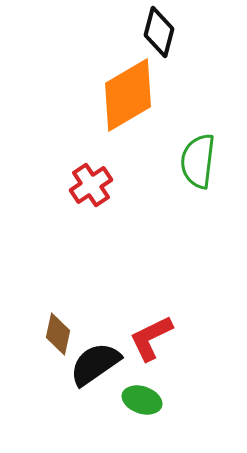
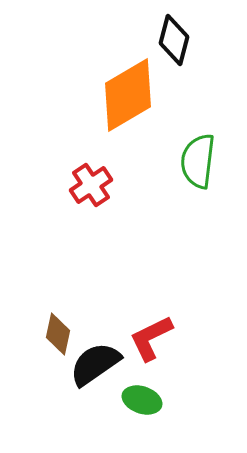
black diamond: moved 15 px right, 8 px down
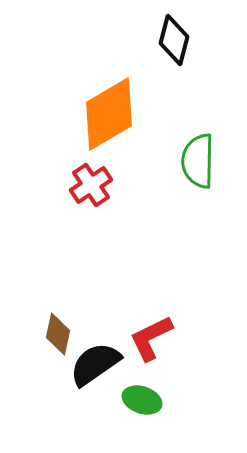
orange diamond: moved 19 px left, 19 px down
green semicircle: rotated 6 degrees counterclockwise
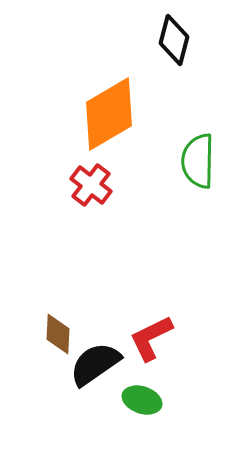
red cross: rotated 18 degrees counterclockwise
brown diamond: rotated 9 degrees counterclockwise
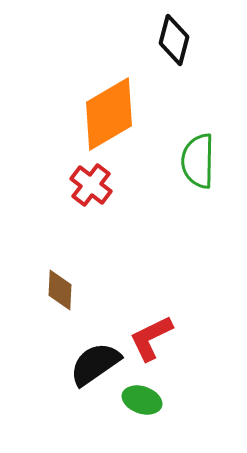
brown diamond: moved 2 px right, 44 px up
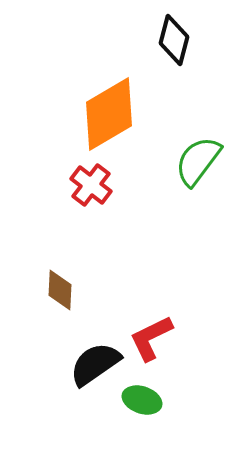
green semicircle: rotated 36 degrees clockwise
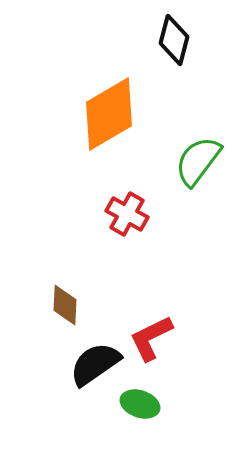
red cross: moved 36 px right, 29 px down; rotated 9 degrees counterclockwise
brown diamond: moved 5 px right, 15 px down
green ellipse: moved 2 px left, 4 px down
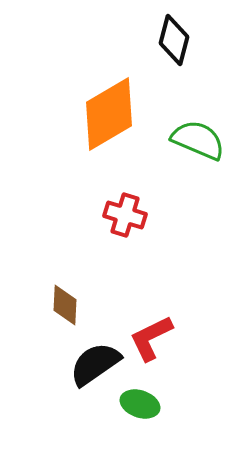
green semicircle: moved 21 px up; rotated 76 degrees clockwise
red cross: moved 2 px left, 1 px down; rotated 12 degrees counterclockwise
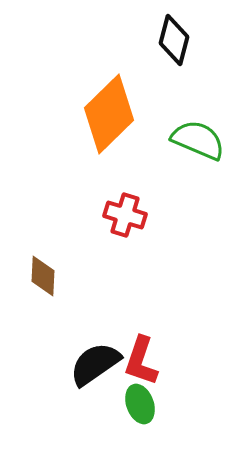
orange diamond: rotated 14 degrees counterclockwise
brown diamond: moved 22 px left, 29 px up
red L-shape: moved 10 px left, 23 px down; rotated 45 degrees counterclockwise
green ellipse: rotated 51 degrees clockwise
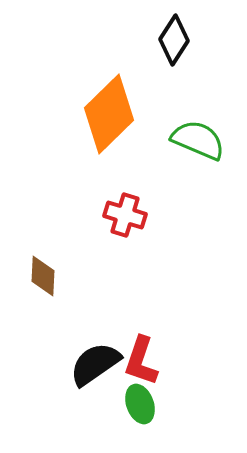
black diamond: rotated 18 degrees clockwise
